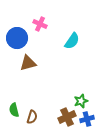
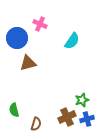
green star: moved 1 px right, 1 px up
brown semicircle: moved 4 px right, 7 px down
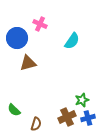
green semicircle: rotated 32 degrees counterclockwise
blue cross: moved 1 px right, 1 px up
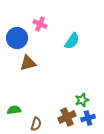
green semicircle: rotated 128 degrees clockwise
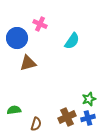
green star: moved 7 px right, 1 px up
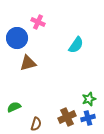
pink cross: moved 2 px left, 2 px up
cyan semicircle: moved 4 px right, 4 px down
green semicircle: moved 3 px up; rotated 16 degrees counterclockwise
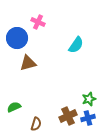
brown cross: moved 1 px right, 1 px up
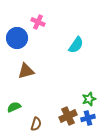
brown triangle: moved 2 px left, 8 px down
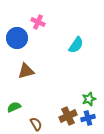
brown semicircle: rotated 48 degrees counterclockwise
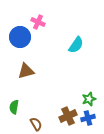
blue circle: moved 3 px right, 1 px up
green semicircle: rotated 56 degrees counterclockwise
